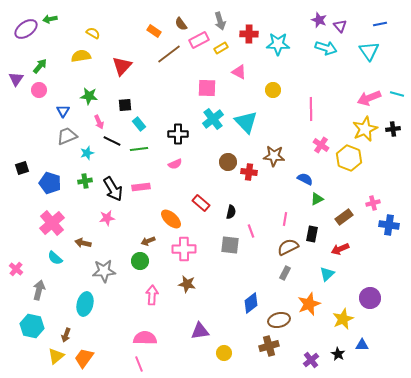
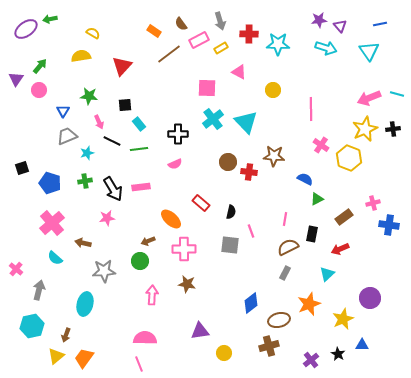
purple star at (319, 20): rotated 28 degrees counterclockwise
cyan hexagon at (32, 326): rotated 25 degrees counterclockwise
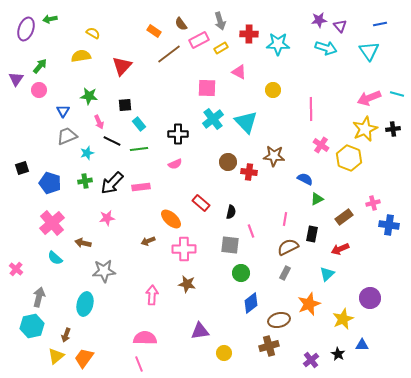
purple ellipse at (26, 29): rotated 35 degrees counterclockwise
black arrow at (113, 189): moved 1 px left, 6 px up; rotated 75 degrees clockwise
green circle at (140, 261): moved 101 px right, 12 px down
gray arrow at (39, 290): moved 7 px down
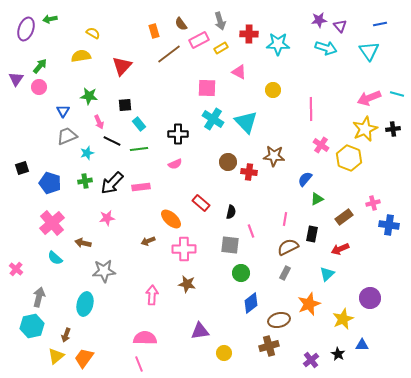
orange rectangle at (154, 31): rotated 40 degrees clockwise
pink circle at (39, 90): moved 3 px up
cyan cross at (213, 119): rotated 20 degrees counterclockwise
blue semicircle at (305, 179): rotated 77 degrees counterclockwise
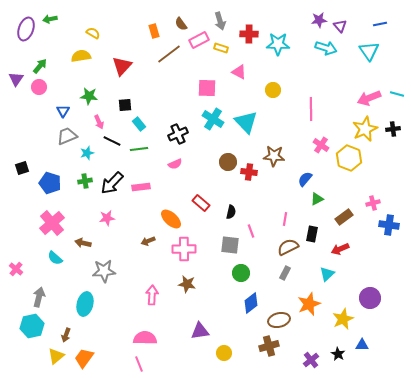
yellow rectangle at (221, 48): rotated 48 degrees clockwise
black cross at (178, 134): rotated 24 degrees counterclockwise
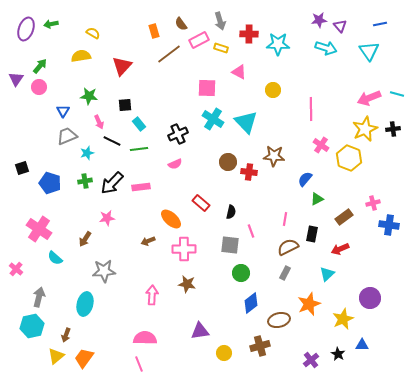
green arrow at (50, 19): moved 1 px right, 5 px down
pink cross at (52, 223): moved 13 px left, 6 px down; rotated 15 degrees counterclockwise
brown arrow at (83, 243): moved 2 px right, 4 px up; rotated 70 degrees counterclockwise
brown cross at (269, 346): moved 9 px left
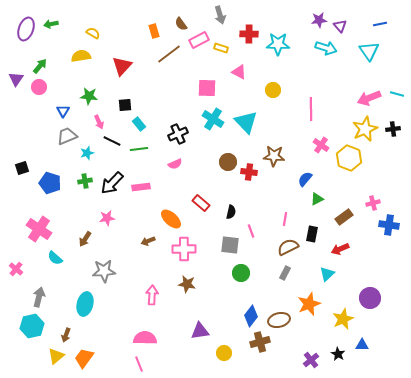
gray arrow at (220, 21): moved 6 px up
blue diamond at (251, 303): moved 13 px down; rotated 15 degrees counterclockwise
brown cross at (260, 346): moved 4 px up
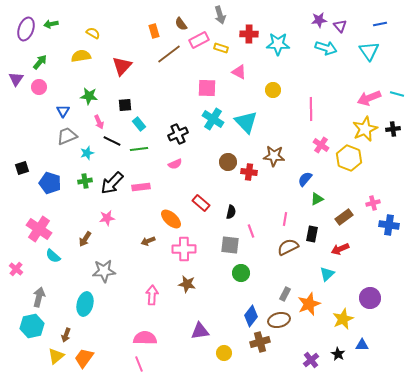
green arrow at (40, 66): moved 4 px up
cyan semicircle at (55, 258): moved 2 px left, 2 px up
gray rectangle at (285, 273): moved 21 px down
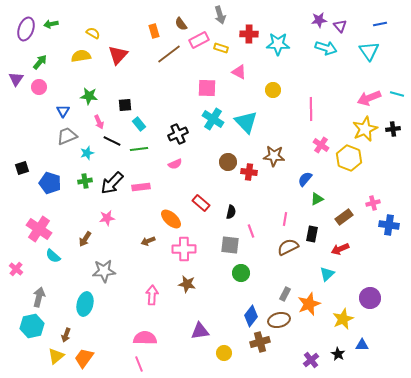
red triangle at (122, 66): moved 4 px left, 11 px up
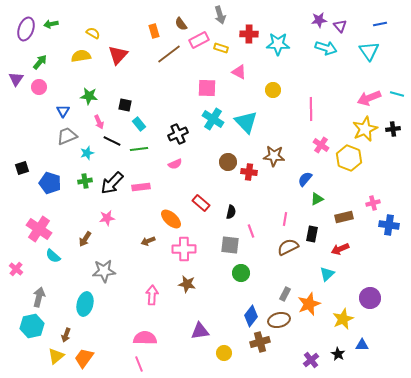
black square at (125, 105): rotated 16 degrees clockwise
brown rectangle at (344, 217): rotated 24 degrees clockwise
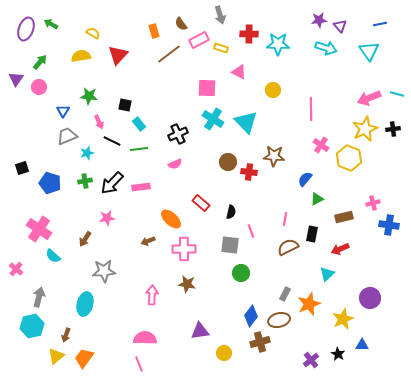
green arrow at (51, 24): rotated 40 degrees clockwise
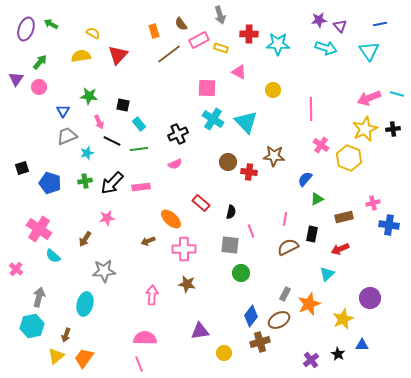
black square at (125, 105): moved 2 px left
brown ellipse at (279, 320): rotated 15 degrees counterclockwise
